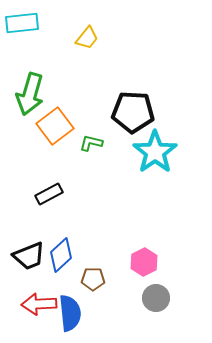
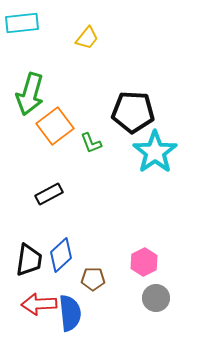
green L-shape: rotated 125 degrees counterclockwise
black trapezoid: moved 4 px down; rotated 60 degrees counterclockwise
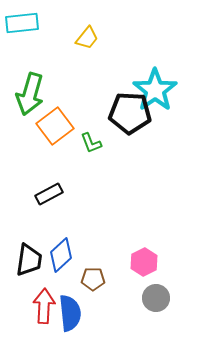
black pentagon: moved 3 px left, 1 px down
cyan star: moved 62 px up
red arrow: moved 5 px right, 2 px down; rotated 96 degrees clockwise
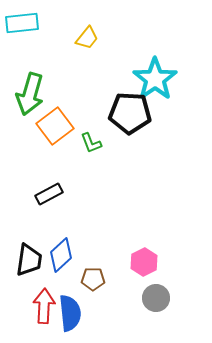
cyan star: moved 11 px up
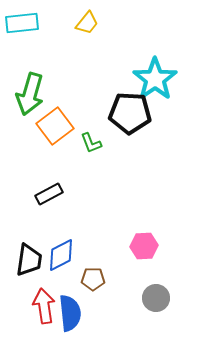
yellow trapezoid: moved 15 px up
blue diamond: rotated 16 degrees clockwise
pink hexagon: moved 16 px up; rotated 24 degrees clockwise
red arrow: rotated 12 degrees counterclockwise
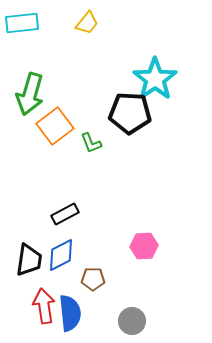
black rectangle: moved 16 px right, 20 px down
gray circle: moved 24 px left, 23 px down
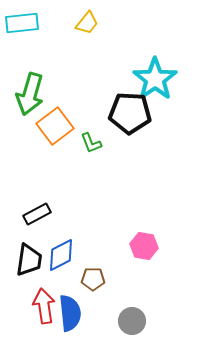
black rectangle: moved 28 px left
pink hexagon: rotated 12 degrees clockwise
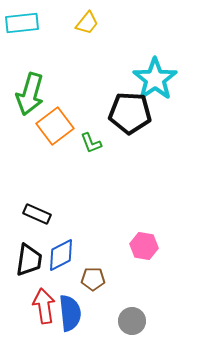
black rectangle: rotated 52 degrees clockwise
